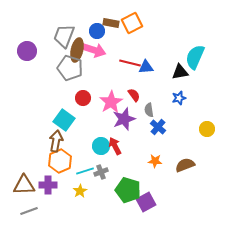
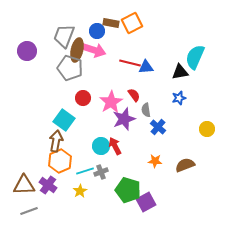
gray semicircle: moved 3 px left
purple cross: rotated 36 degrees clockwise
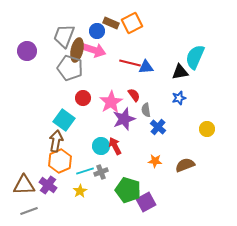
brown rectangle: rotated 14 degrees clockwise
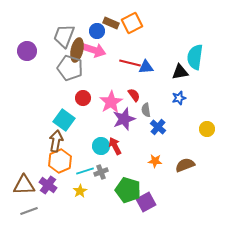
cyan semicircle: rotated 15 degrees counterclockwise
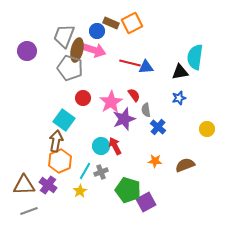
cyan line: rotated 42 degrees counterclockwise
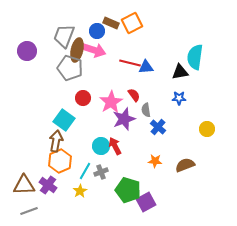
blue star: rotated 16 degrees clockwise
